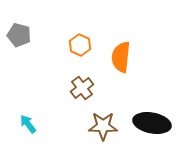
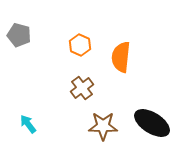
black ellipse: rotated 21 degrees clockwise
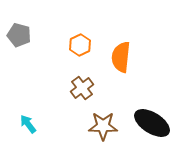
orange hexagon: rotated 10 degrees clockwise
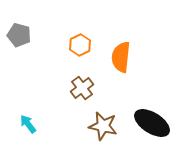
brown star: rotated 12 degrees clockwise
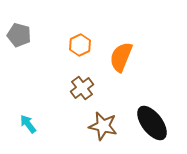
orange semicircle: rotated 16 degrees clockwise
black ellipse: rotated 21 degrees clockwise
